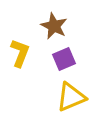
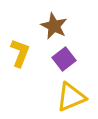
purple square: rotated 15 degrees counterclockwise
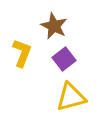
yellow L-shape: moved 2 px right
yellow triangle: rotated 8 degrees clockwise
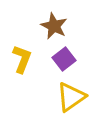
yellow L-shape: moved 6 px down
yellow triangle: rotated 20 degrees counterclockwise
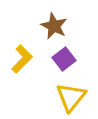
yellow L-shape: rotated 24 degrees clockwise
yellow triangle: rotated 16 degrees counterclockwise
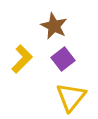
purple square: moved 1 px left
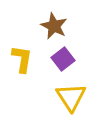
yellow L-shape: rotated 36 degrees counterclockwise
yellow triangle: rotated 12 degrees counterclockwise
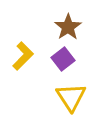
brown star: moved 14 px right, 1 px down; rotated 12 degrees clockwise
yellow L-shape: moved 1 px right, 3 px up; rotated 36 degrees clockwise
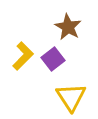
brown star: rotated 8 degrees counterclockwise
purple square: moved 10 px left
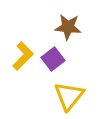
brown star: rotated 24 degrees counterclockwise
yellow triangle: moved 2 px left, 1 px up; rotated 12 degrees clockwise
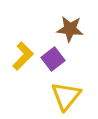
brown star: moved 2 px right, 2 px down
yellow triangle: moved 3 px left
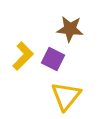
purple square: rotated 25 degrees counterclockwise
